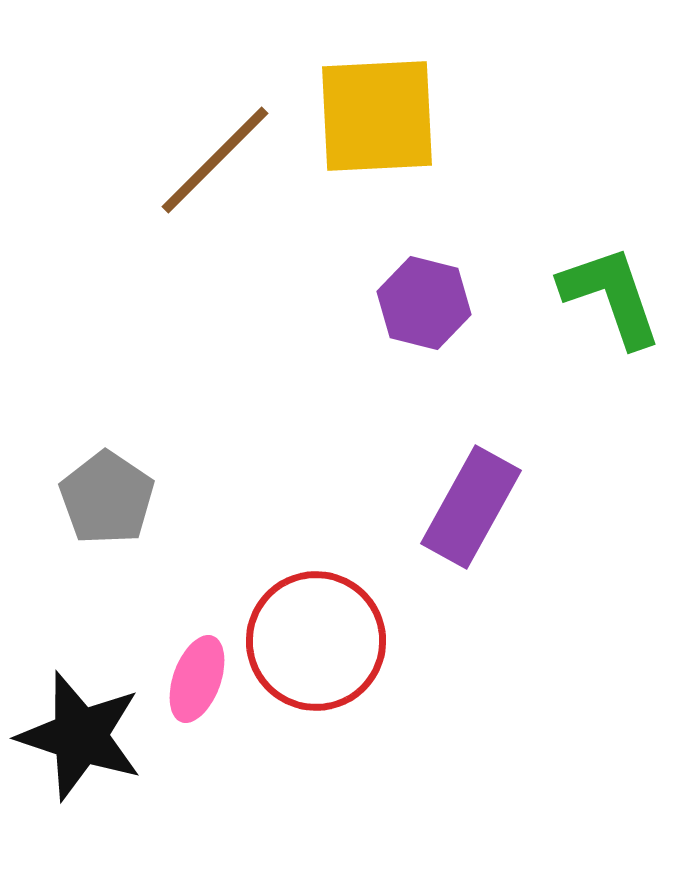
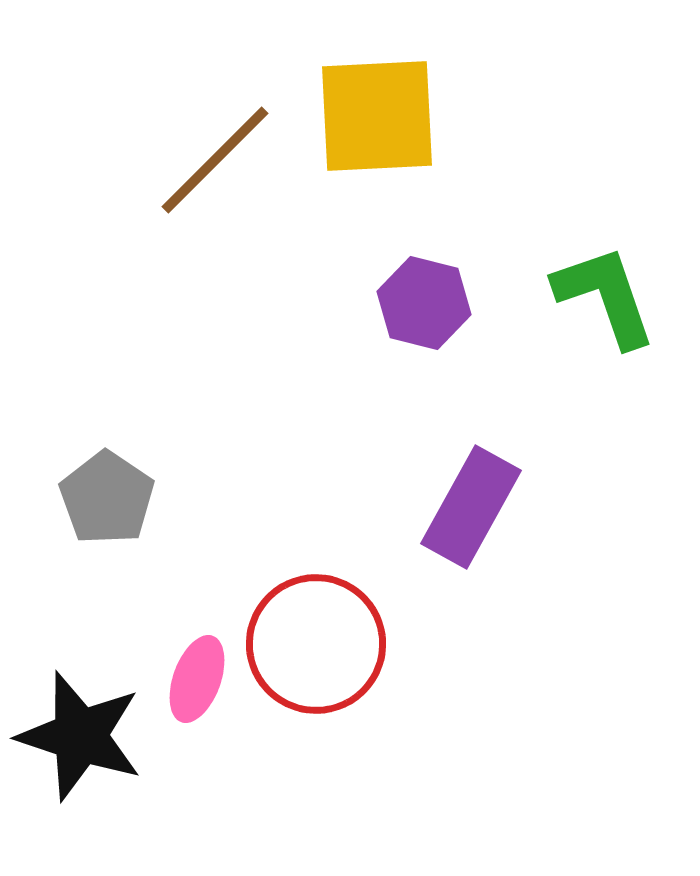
green L-shape: moved 6 px left
red circle: moved 3 px down
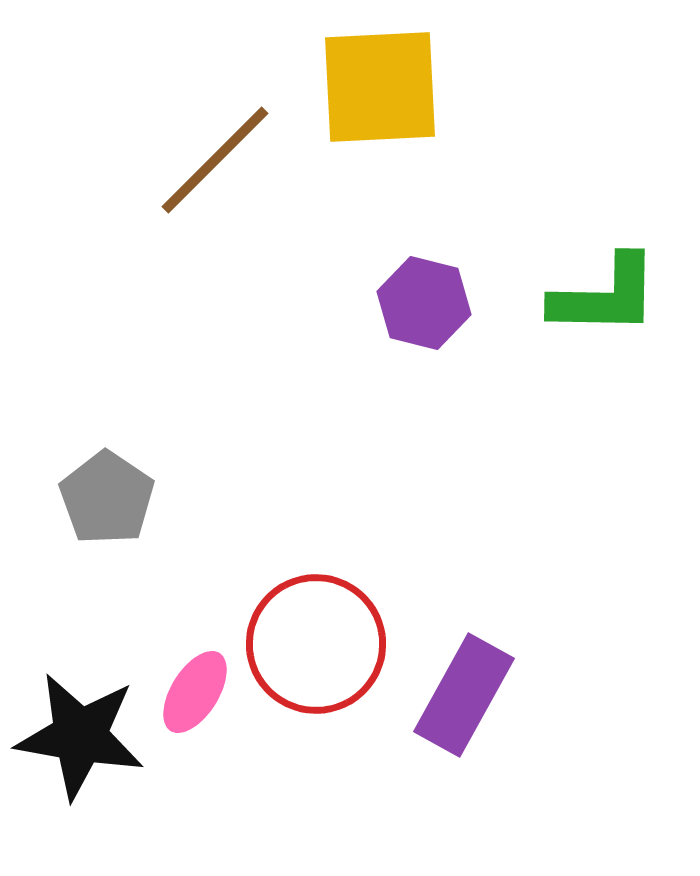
yellow square: moved 3 px right, 29 px up
green L-shape: rotated 110 degrees clockwise
purple rectangle: moved 7 px left, 188 px down
pink ellipse: moved 2 px left, 13 px down; rotated 12 degrees clockwise
black star: rotated 8 degrees counterclockwise
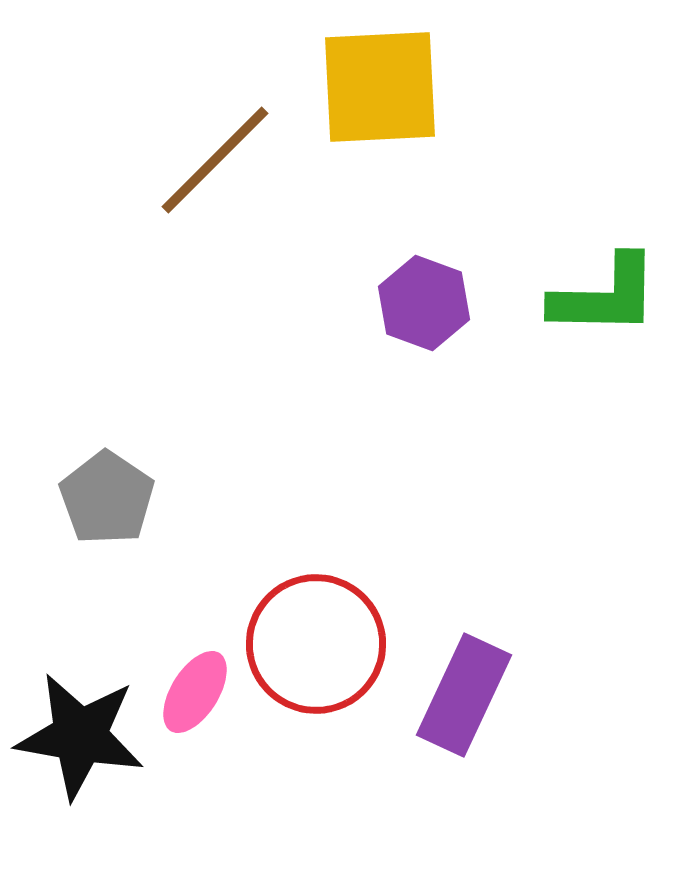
purple hexagon: rotated 6 degrees clockwise
purple rectangle: rotated 4 degrees counterclockwise
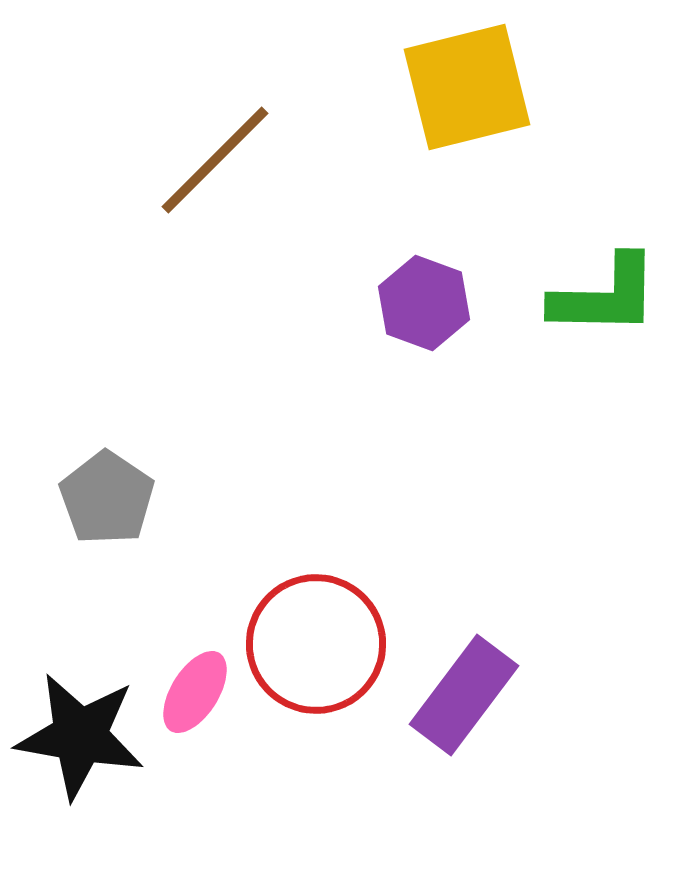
yellow square: moved 87 px right; rotated 11 degrees counterclockwise
purple rectangle: rotated 12 degrees clockwise
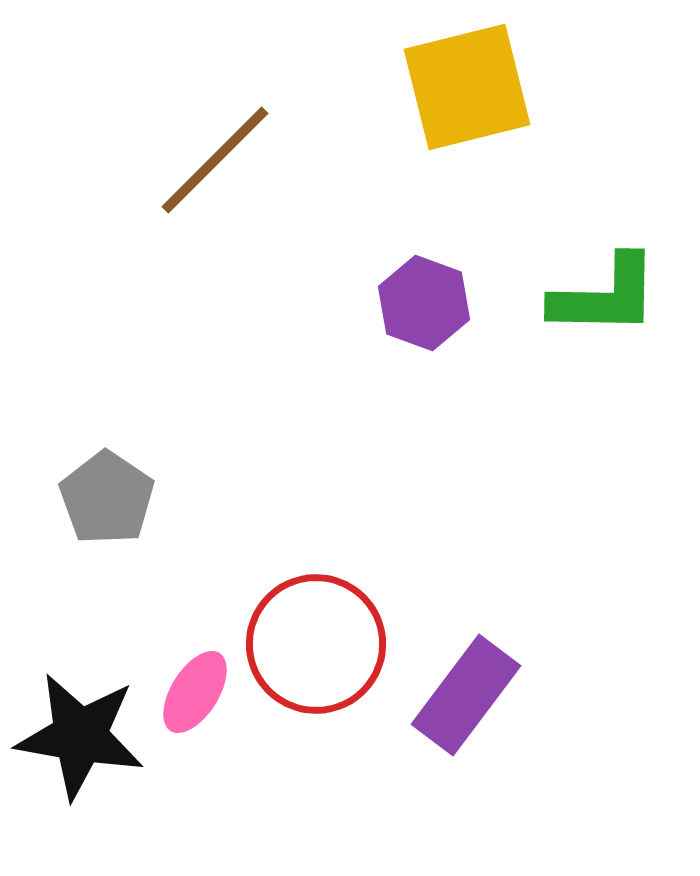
purple rectangle: moved 2 px right
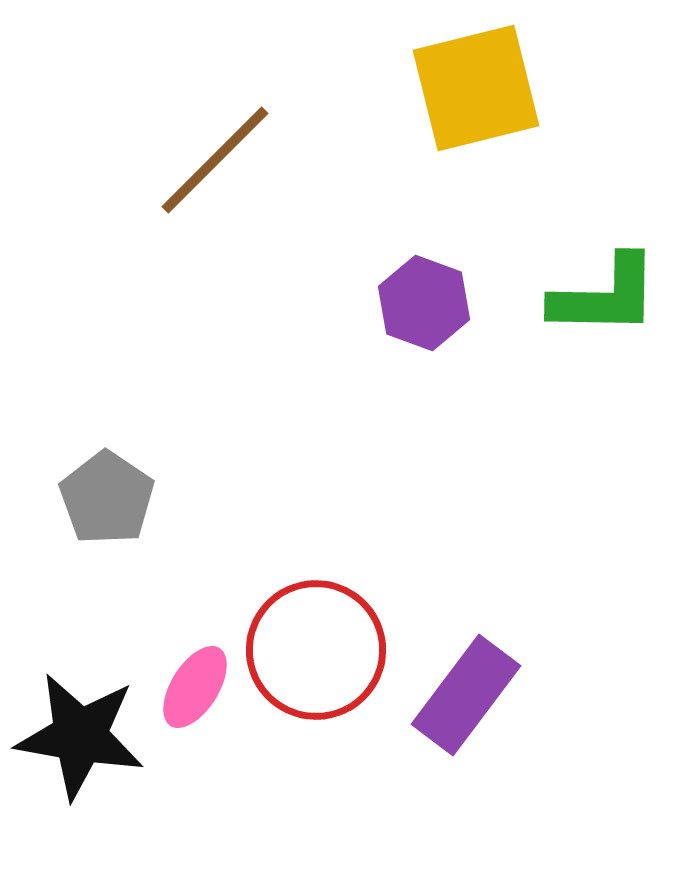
yellow square: moved 9 px right, 1 px down
red circle: moved 6 px down
pink ellipse: moved 5 px up
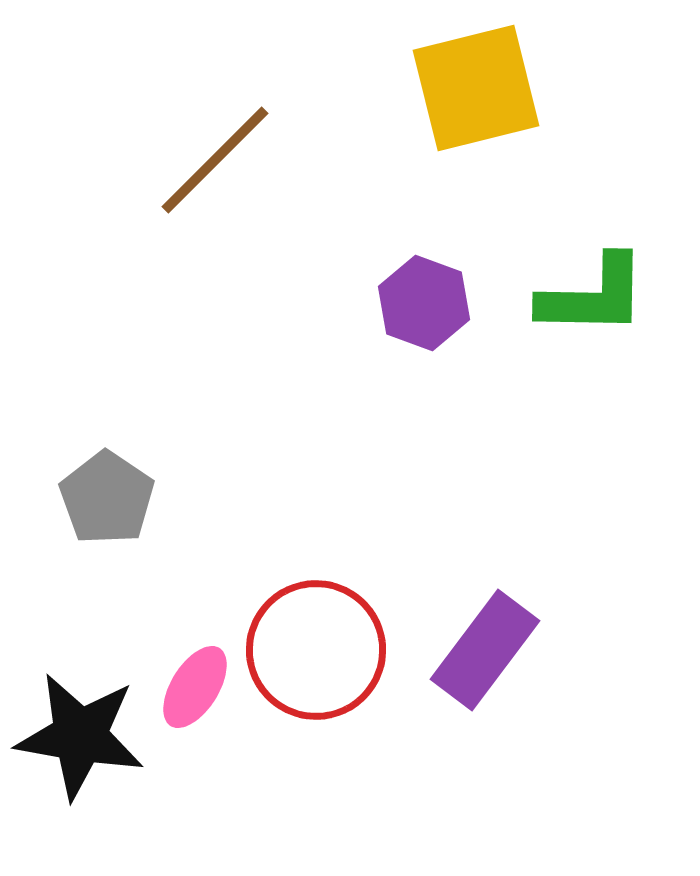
green L-shape: moved 12 px left
purple rectangle: moved 19 px right, 45 px up
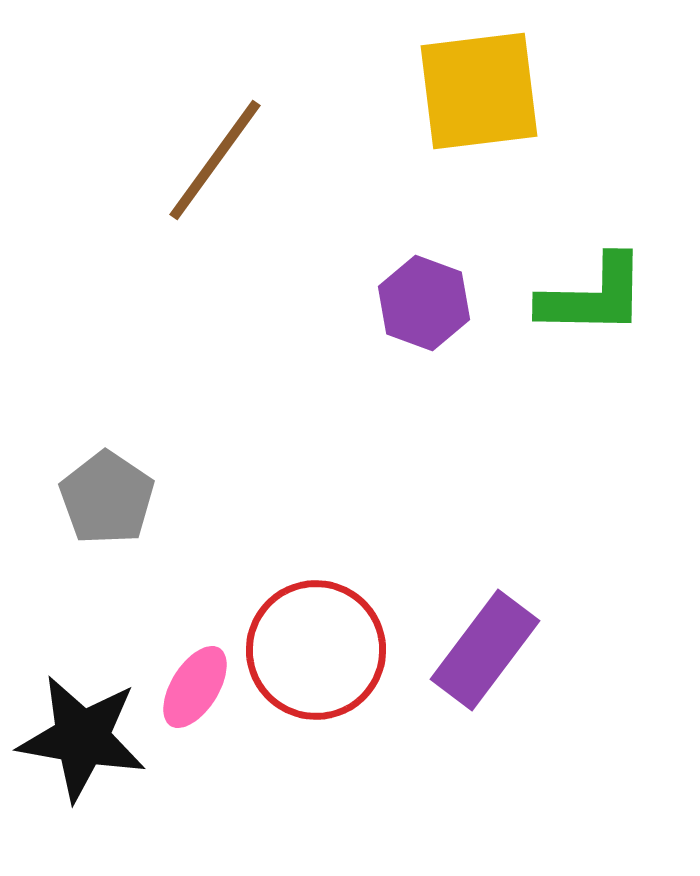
yellow square: moved 3 px right, 3 px down; rotated 7 degrees clockwise
brown line: rotated 9 degrees counterclockwise
black star: moved 2 px right, 2 px down
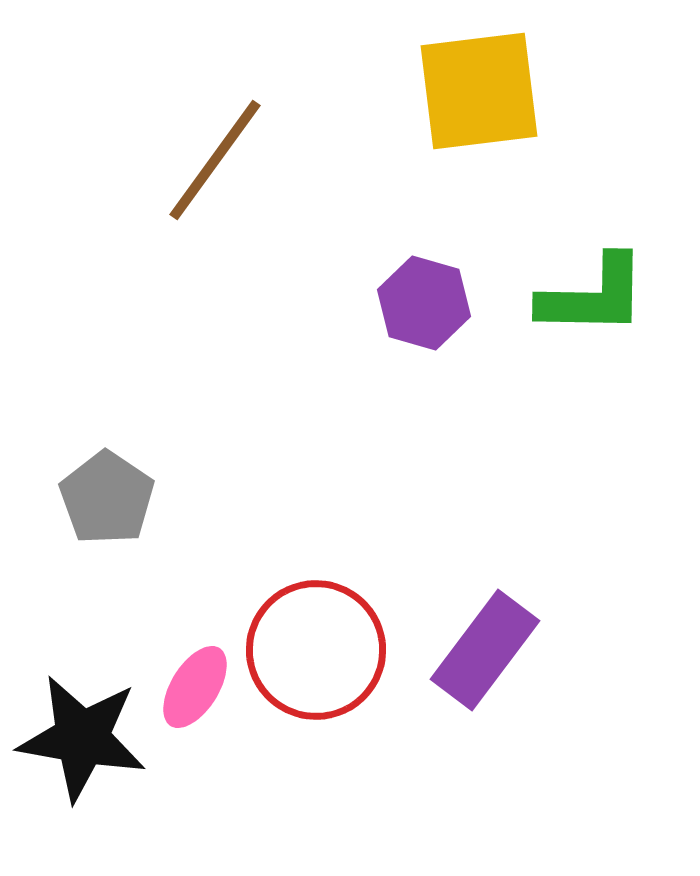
purple hexagon: rotated 4 degrees counterclockwise
